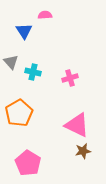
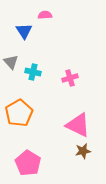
pink triangle: moved 1 px right
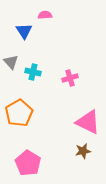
pink triangle: moved 10 px right, 3 px up
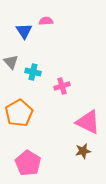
pink semicircle: moved 1 px right, 6 px down
pink cross: moved 8 px left, 8 px down
